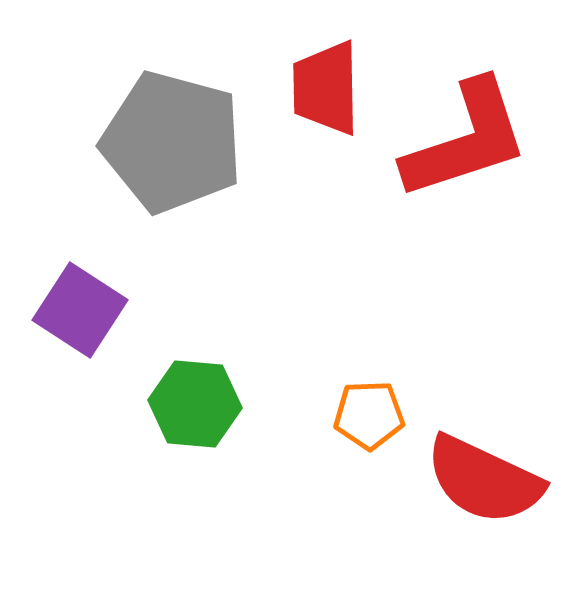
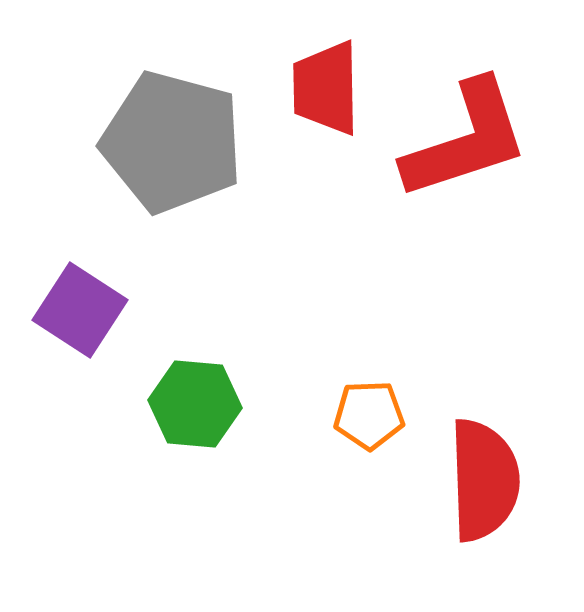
red semicircle: rotated 117 degrees counterclockwise
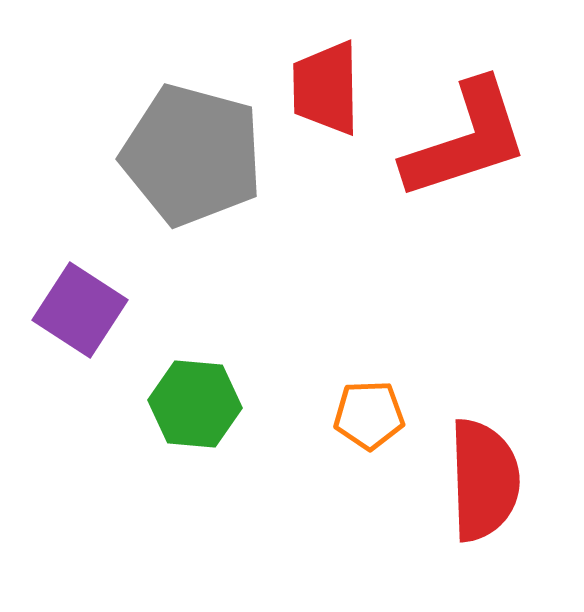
gray pentagon: moved 20 px right, 13 px down
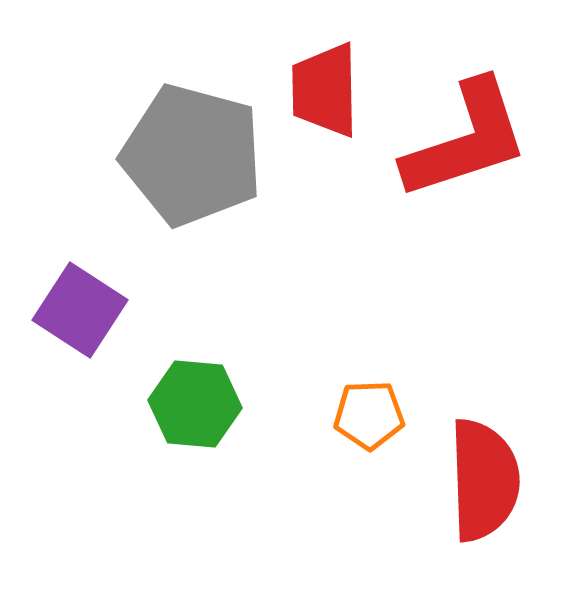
red trapezoid: moved 1 px left, 2 px down
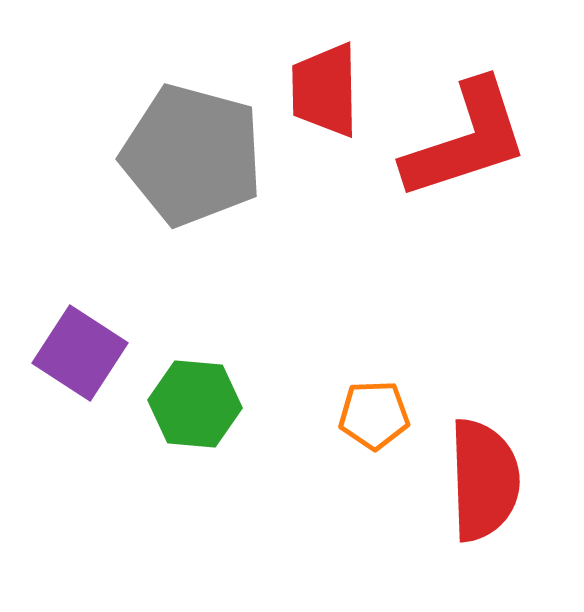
purple square: moved 43 px down
orange pentagon: moved 5 px right
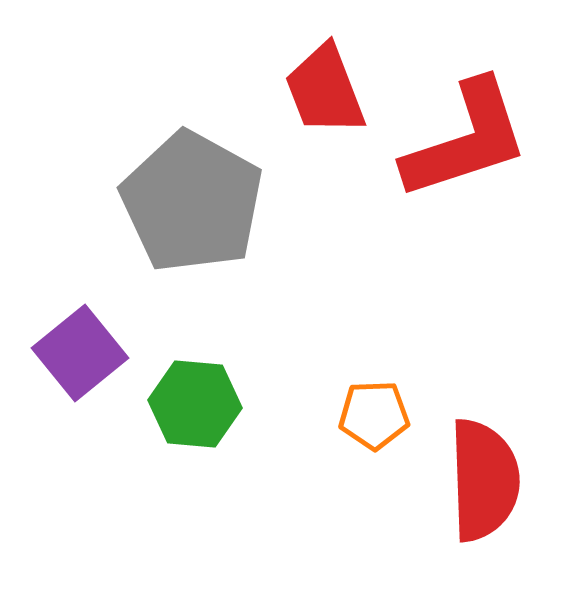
red trapezoid: rotated 20 degrees counterclockwise
gray pentagon: moved 47 px down; rotated 14 degrees clockwise
purple square: rotated 18 degrees clockwise
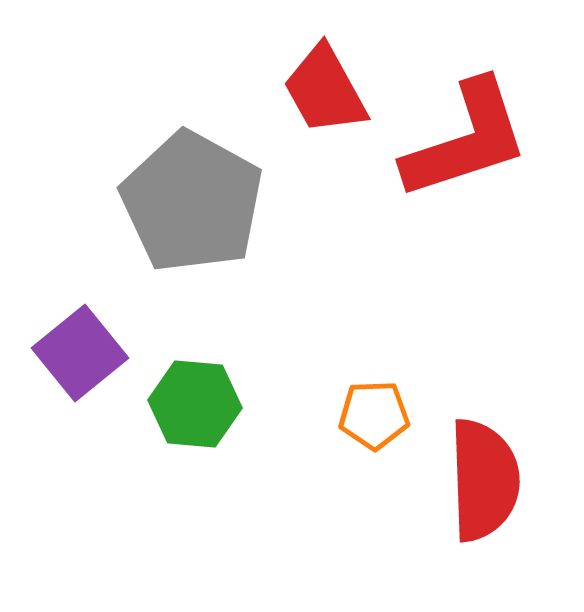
red trapezoid: rotated 8 degrees counterclockwise
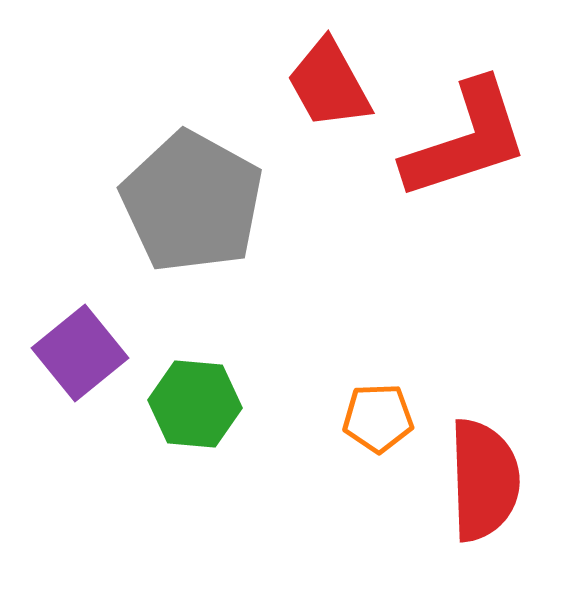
red trapezoid: moved 4 px right, 6 px up
orange pentagon: moved 4 px right, 3 px down
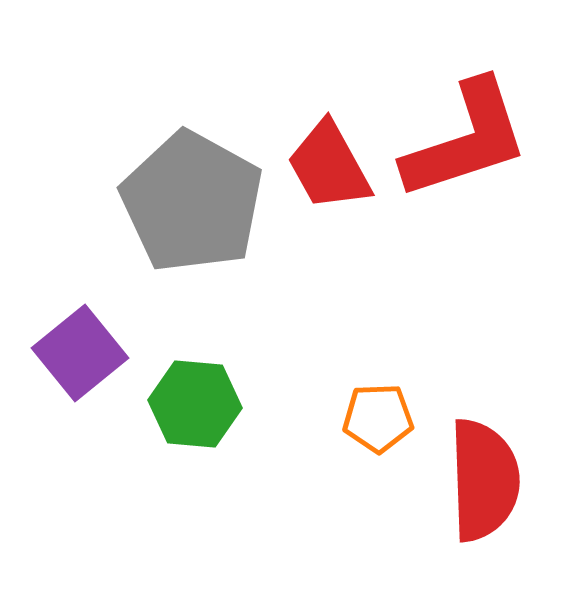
red trapezoid: moved 82 px down
